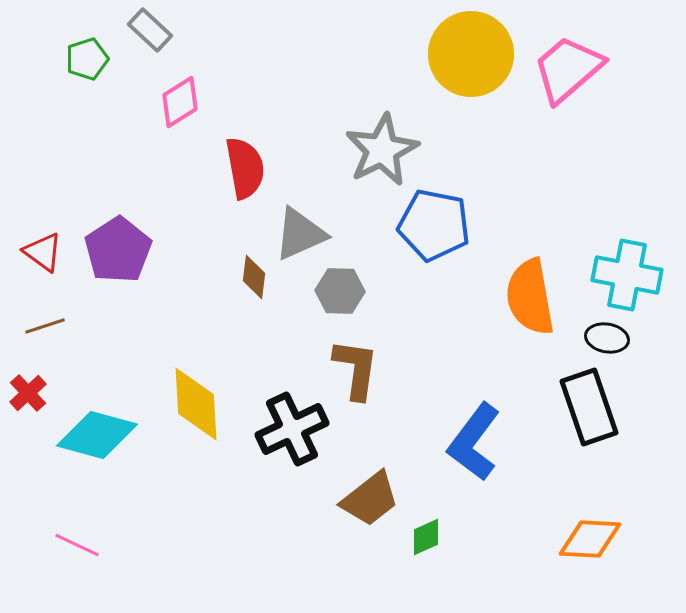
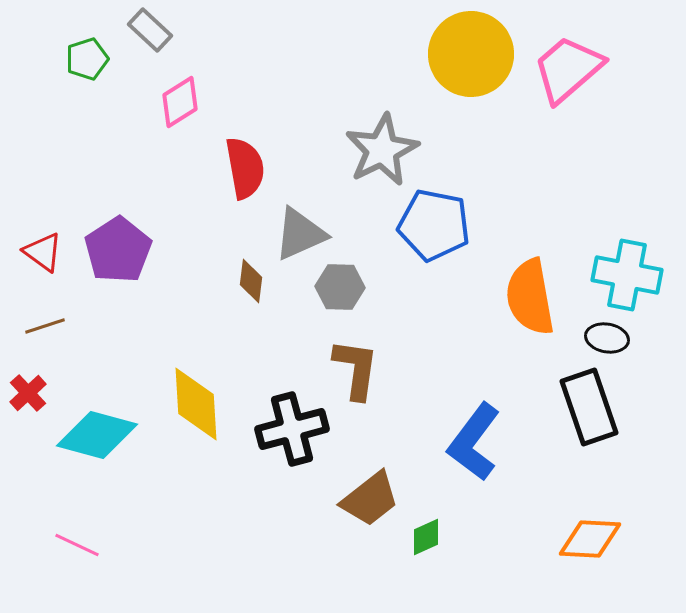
brown diamond: moved 3 px left, 4 px down
gray hexagon: moved 4 px up
black cross: rotated 10 degrees clockwise
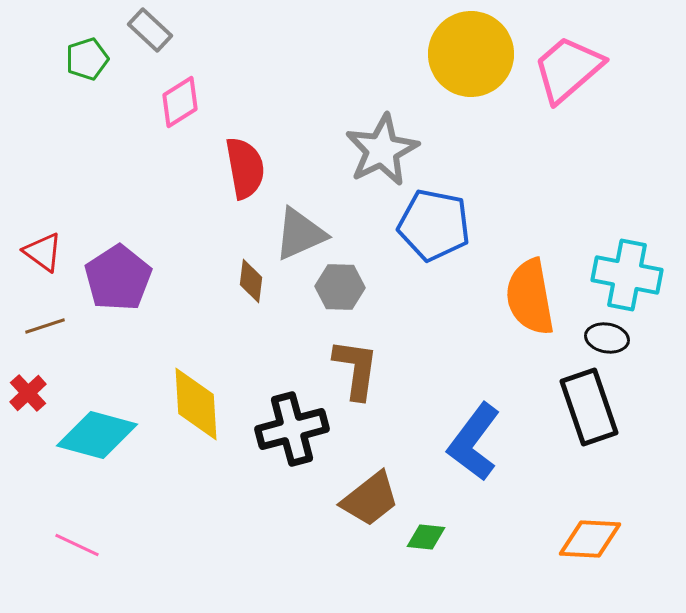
purple pentagon: moved 28 px down
green diamond: rotated 30 degrees clockwise
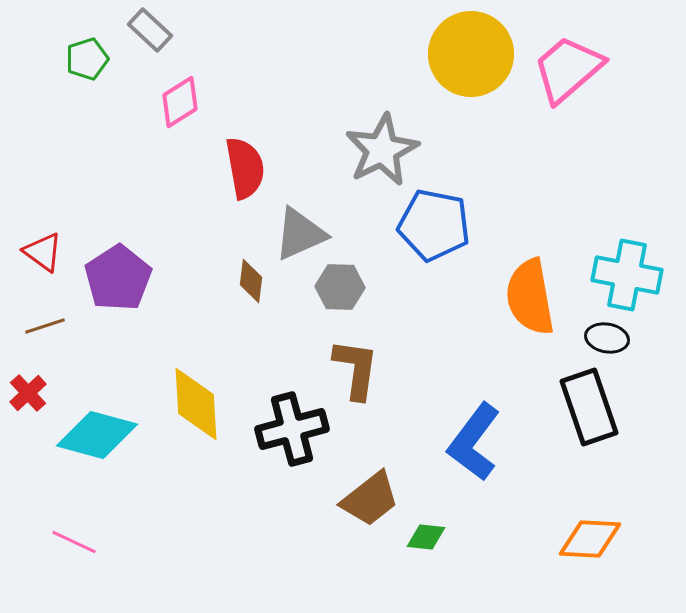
pink line: moved 3 px left, 3 px up
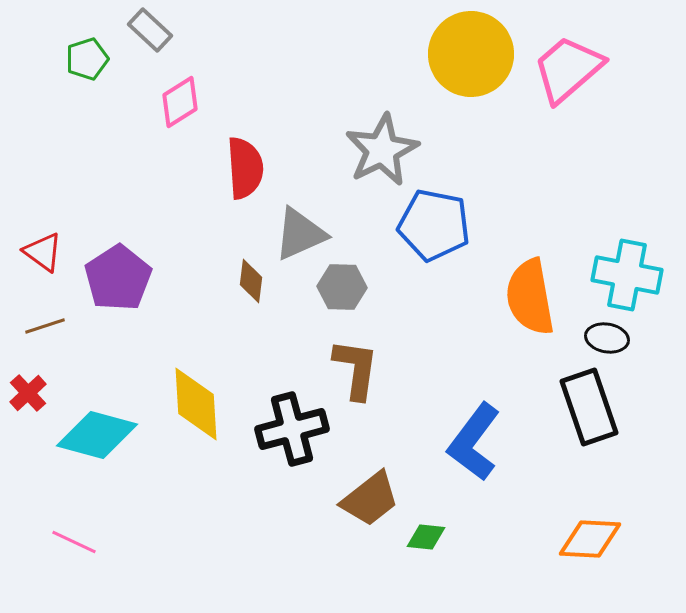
red semicircle: rotated 6 degrees clockwise
gray hexagon: moved 2 px right
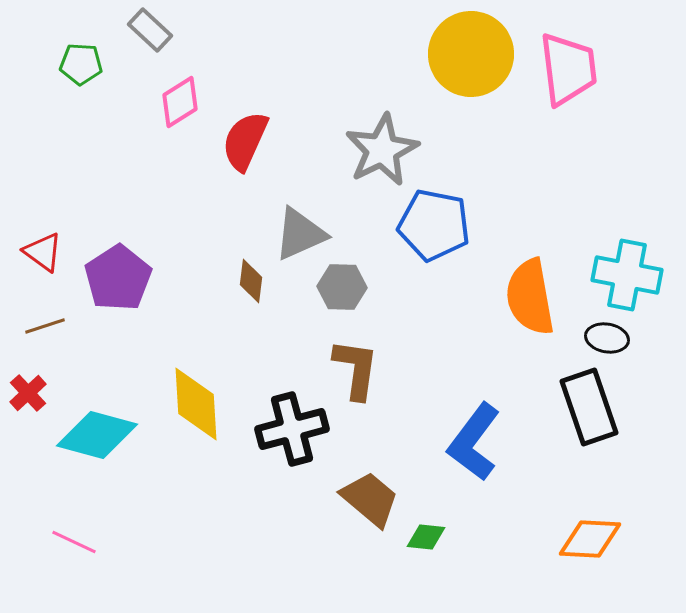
green pentagon: moved 6 px left, 5 px down; rotated 21 degrees clockwise
pink trapezoid: rotated 124 degrees clockwise
red semicircle: moved 27 px up; rotated 152 degrees counterclockwise
brown trapezoid: rotated 102 degrees counterclockwise
